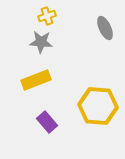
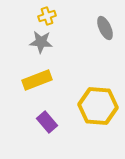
yellow rectangle: moved 1 px right
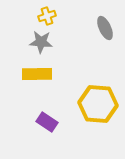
yellow rectangle: moved 6 px up; rotated 20 degrees clockwise
yellow hexagon: moved 2 px up
purple rectangle: rotated 15 degrees counterclockwise
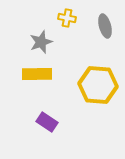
yellow cross: moved 20 px right, 2 px down; rotated 30 degrees clockwise
gray ellipse: moved 2 px up; rotated 10 degrees clockwise
gray star: rotated 25 degrees counterclockwise
yellow hexagon: moved 19 px up
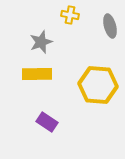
yellow cross: moved 3 px right, 3 px up
gray ellipse: moved 5 px right
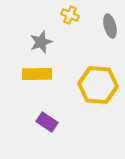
yellow cross: rotated 12 degrees clockwise
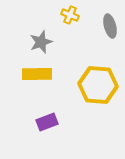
purple rectangle: rotated 55 degrees counterclockwise
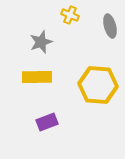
yellow rectangle: moved 3 px down
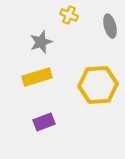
yellow cross: moved 1 px left
yellow rectangle: rotated 16 degrees counterclockwise
yellow hexagon: rotated 9 degrees counterclockwise
purple rectangle: moved 3 px left
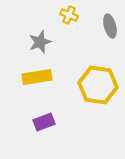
gray star: moved 1 px left
yellow rectangle: rotated 8 degrees clockwise
yellow hexagon: rotated 12 degrees clockwise
